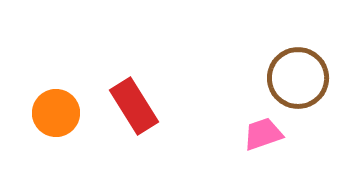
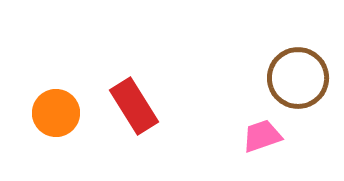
pink trapezoid: moved 1 px left, 2 px down
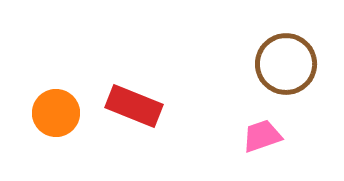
brown circle: moved 12 px left, 14 px up
red rectangle: rotated 36 degrees counterclockwise
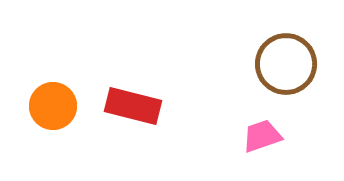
red rectangle: moved 1 px left; rotated 8 degrees counterclockwise
orange circle: moved 3 px left, 7 px up
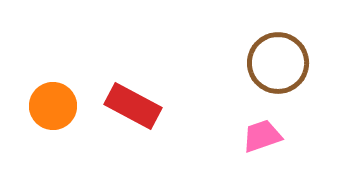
brown circle: moved 8 px left, 1 px up
red rectangle: rotated 14 degrees clockwise
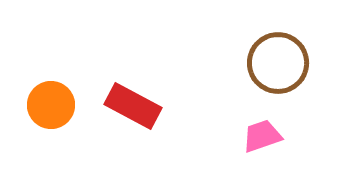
orange circle: moved 2 px left, 1 px up
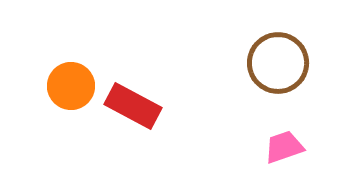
orange circle: moved 20 px right, 19 px up
pink trapezoid: moved 22 px right, 11 px down
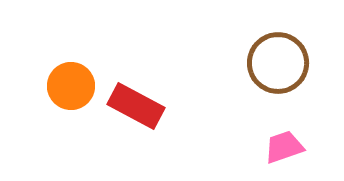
red rectangle: moved 3 px right
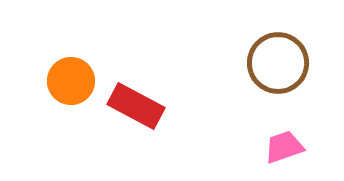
orange circle: moved 5 px up
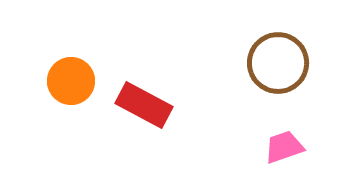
red rectangle: moved 8 px right, 1 px up
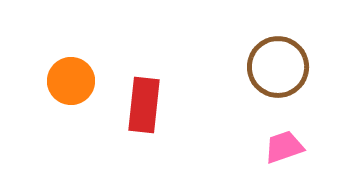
brown circle: moved 4 px down
red rectangle: rotated 68 degrees clockwise
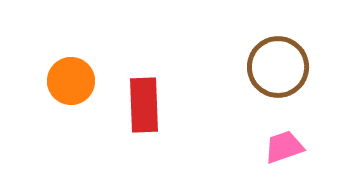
red rectangle: rotated 8 degrees counterclockwise
